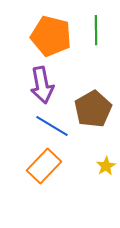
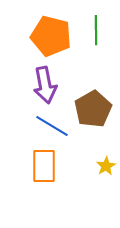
purple arrow: moved 3 px right
orange rectangle: rotated 44 degrees counterclockwise
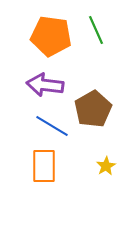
green line: rotated 24 degrees counterclockwise
orange pentagon: rotated 6 degrees counterclockwise
purple arrow: rotated 108 degrees clockwise
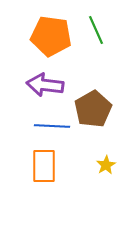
blue line: rotated 28 degrees counterclockwise
yellow star: moved 1 px up
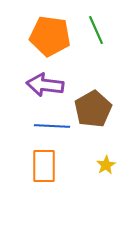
orange pentagon: moved 1 px left
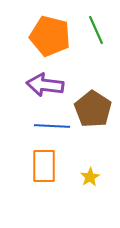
orange pentagon: rotated 6 degrees clockwise
brown pentagon: rotated 9 degrees counterclockwise
yellow star: moved 16 px left, 12 px down
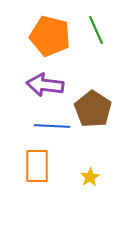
orange rectangle: moved 7 px left
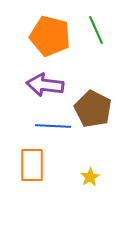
brown pentagon: rotated 6 degrees counterclockwise
blue line: moved 1 px right
orange rectangle: moved 5 px left, 1 px up
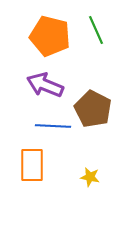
purple arrow: rotated 15 degrees clockwise
yellow star: rotated 30 degrees counterclockwise
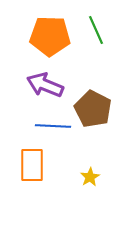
orange pentagon: rotated 12 degrees counterclockwise
yellow star: rotated 30 degrees clockwise
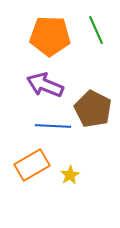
orange rectangle: rotated 60 degrees clockwise
yellow star: moved 20 px left, 2 px up
